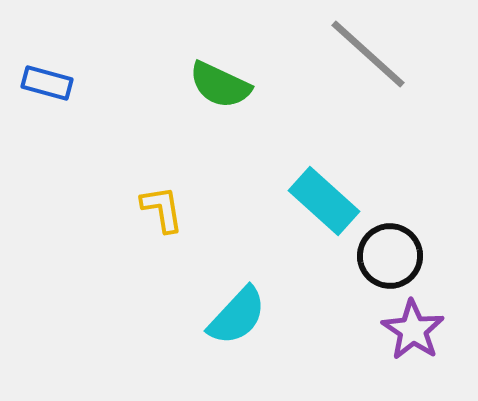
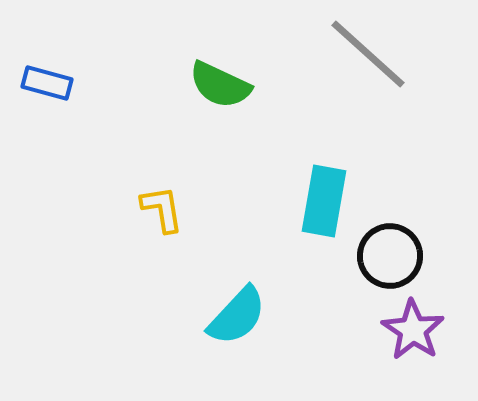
cyan rectangle: rotated 58 degrees clockwise
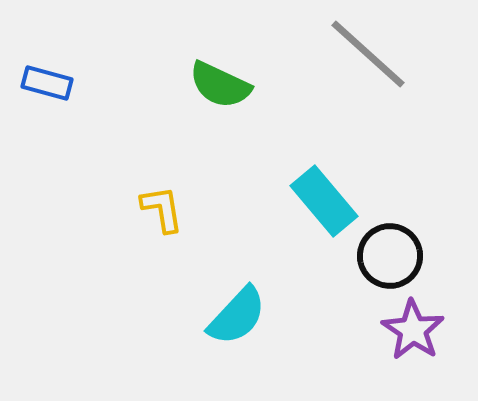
cyan rectangle: rotated 50 degrees counterclockwise
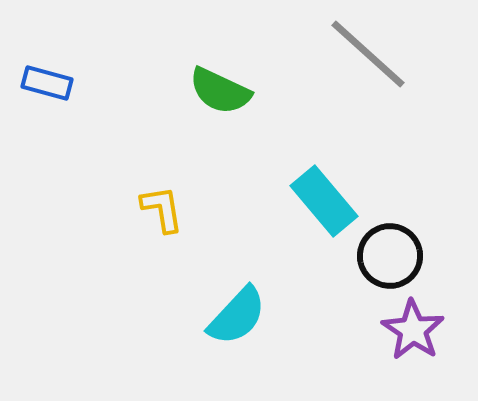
green semicircle: moved 6 px down
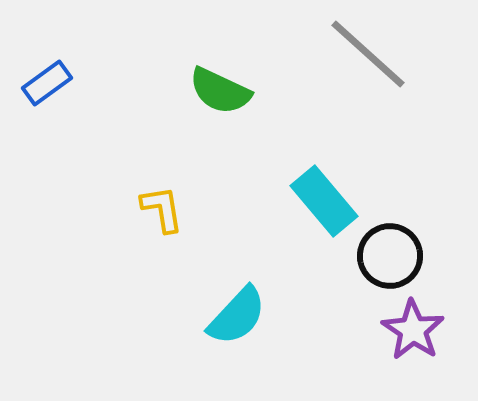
blue rectangle: rotated 51 degrees counterclockwise
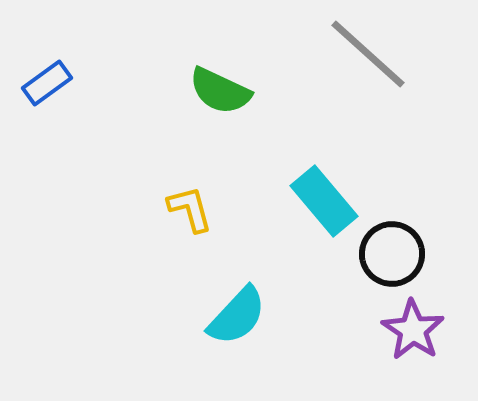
yellow L-shape: moved 28 px right; rotated 6 degrees counterclockwise
black circle: moved 2 px right, 2 px up
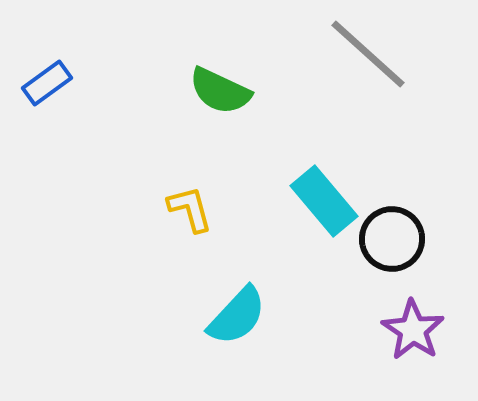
black circle: moved 15 px up
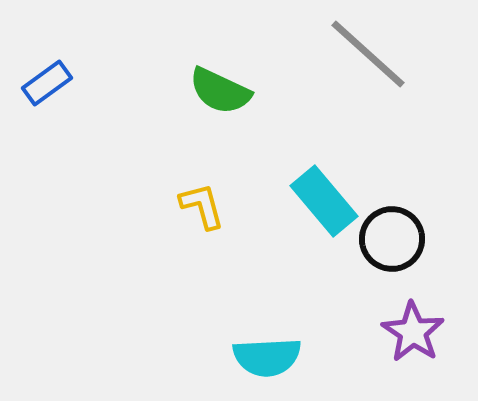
yellow L-shape: moved 12 px right, 3 px up
cyan semicircle: moved 30 px right, 41 px down; rotated 44 degrees clockwise
purple star: moved 2 px down
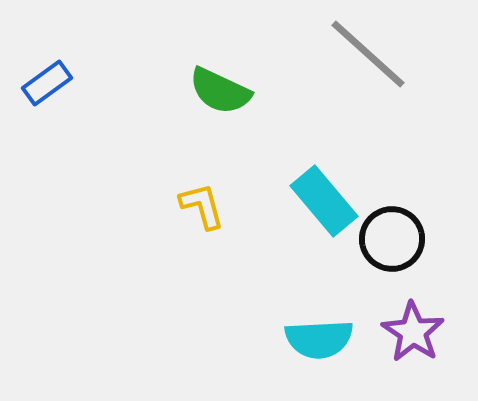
cyan semicircle: moved 52 px right, 18 px up
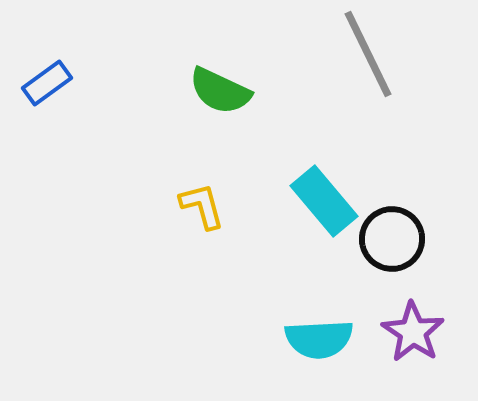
gray line: rotated 22 degrees clockwise
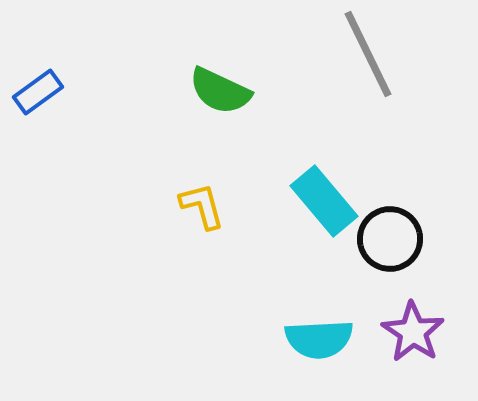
blue rectangle: moved 9 px left, 9 px down
black circle: moved 2 px left
